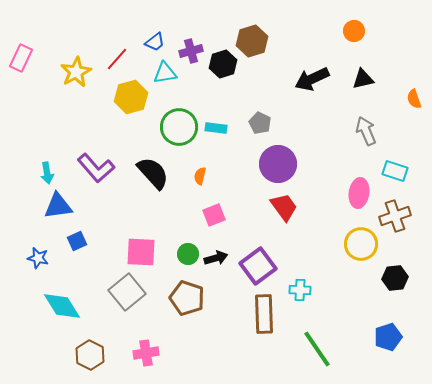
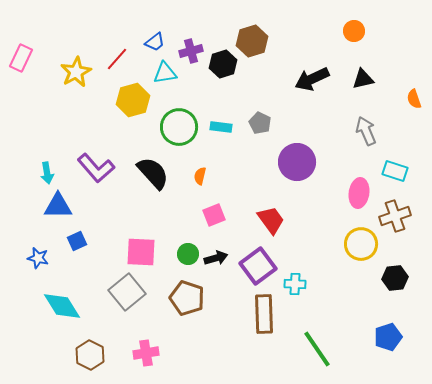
yellow hexagon at (131, 97): moved 2 px right, 3 px down
cyan rectangle at (216, 128): moved 5 px right, 1 px up
purple circle at (278, 164): moved 19 px right, 2 px up
blue triangle at (58, 206): rotated 8 degrees clockwise
red trapezoid at (284, 207): moved 13 px left, 13 px down
cyan cross at (300, 290): moved 5 px left, 6 px up
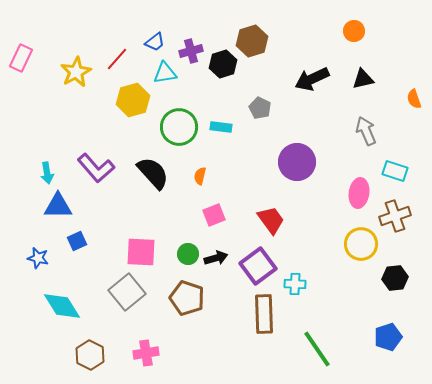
gray pentagon at (260, 123): moved 15 px up
